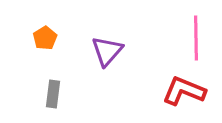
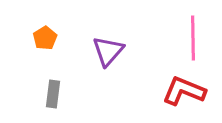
pink line: moved 3 px left
purple triangle: moved 1 px right
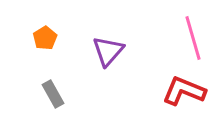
pink line: rotated 15 degrees counterclockwise
gray rectangle: rotated 36 degrees counterclockwise
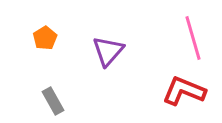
gray rectangle: moved 7 px down
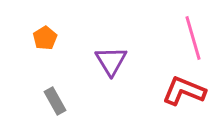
purple triangle: moved 3 px right, 10 px down; rotated 12 degrees counterclockwise
gray rectangle: moved 2 px right
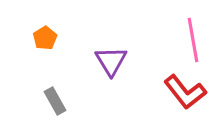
pink line: moved 2 px down; rotated 6 degrees clockwise
red L-shape: moved 1 px right, 1 px down; rotated 150 degrees counterclockwise
